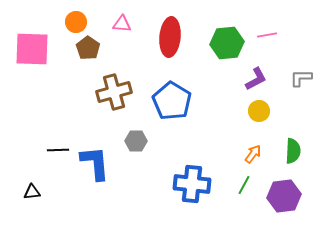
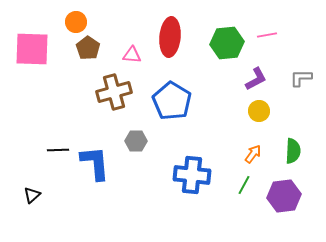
pink triangle: moved 10 px right, 31 px down
blue cross: moved 9 px up
black triangle: moved 3 px down; rotated 36 degrees counterclockwise
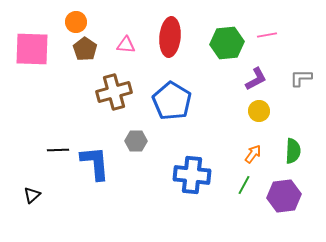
brown pentagon: moved 3 px left, 1 px down
pink triangle: moved 6 px left, 10 px up
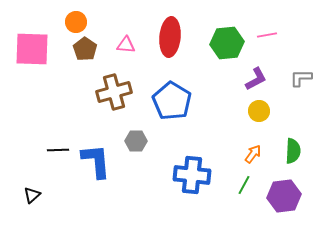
blue L-shape: moved 1 px right, 2 px up
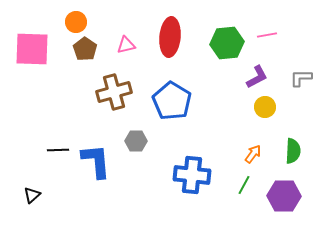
pink triangle: rotated 18 degrees counterclockwise
purple L-shape: moved 1 px right, 2 px up
yellow circle: moved 6 px right, 4 px up
purple hexagon: rotated 8 degrees clockwise
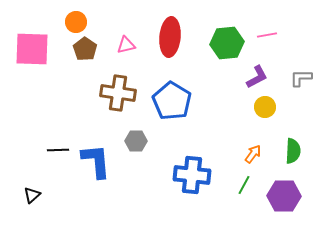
brown cross: moved 4 px right, 1 px down; rotated 24 degrees clockwise
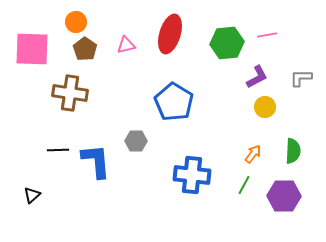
red ellipse: moved 3 px up; rotated 12 degrees clockwise
brown cross: moved 48 px left
blue pentagon: moved 2 px right, 1 px down
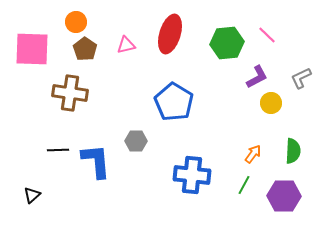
pink line: rotated 54 degrees clockwise
gray L-shape: rotated 25 degrees counterclockwise
yellow circle: moved 6 px right, 4 px up
